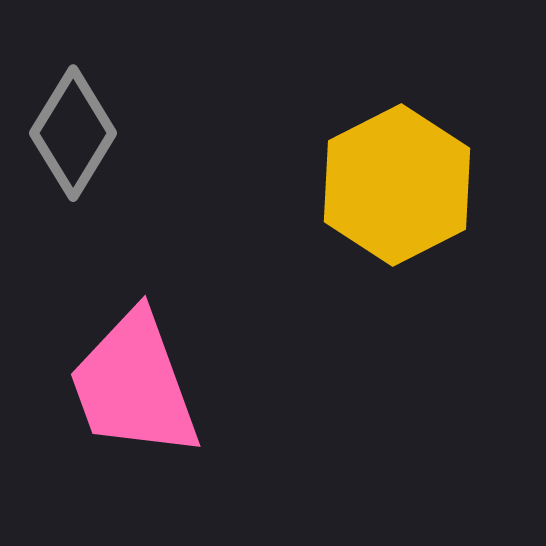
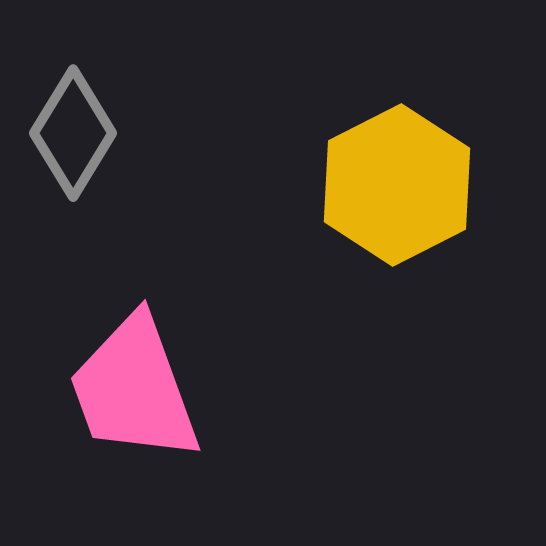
pink trapezoid: moved 4 px down
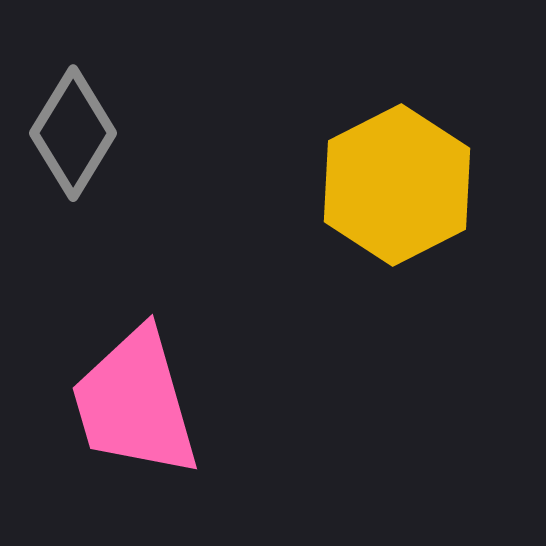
pink trapezoid: moved 1 px right, 14 px down; rotated 4 degrees clockwise
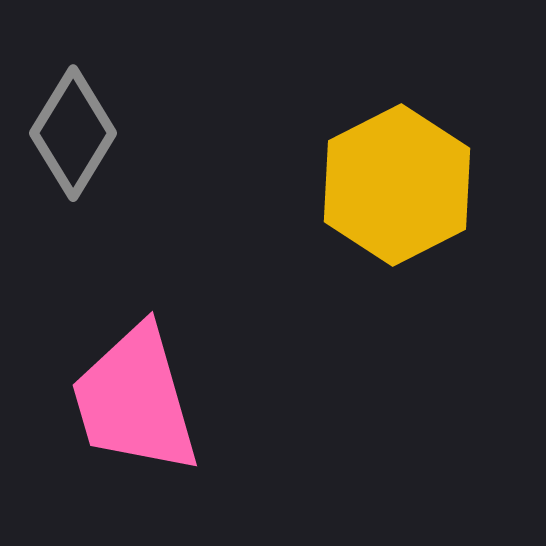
pink trapezoid: moved 3 px up
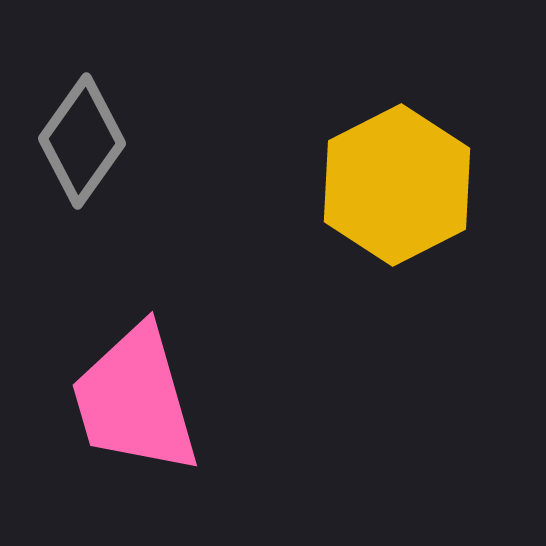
gray diamond: moved 9 px right, 8 px down; rotated 4 degrees clockwise
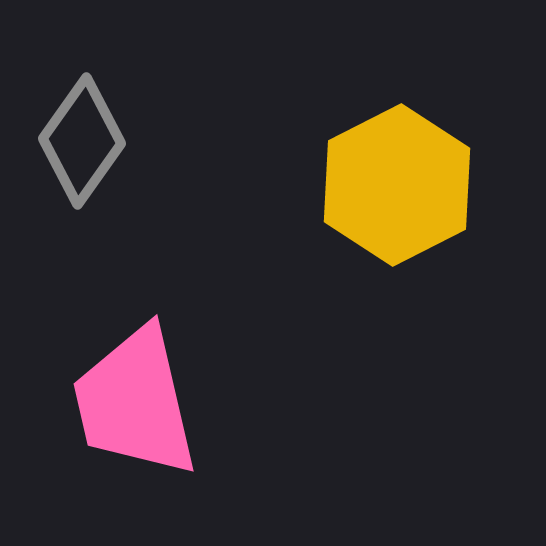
pink trapezoid: moved 2 px down; rotated 3 degrees clockwise
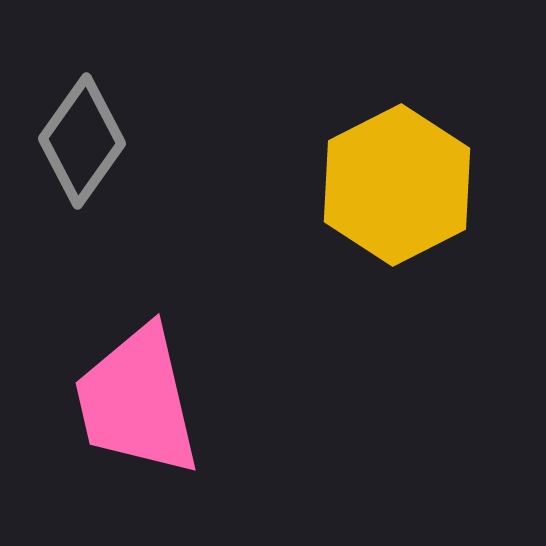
pink trapezoid: moved 2 px right, 1 px up
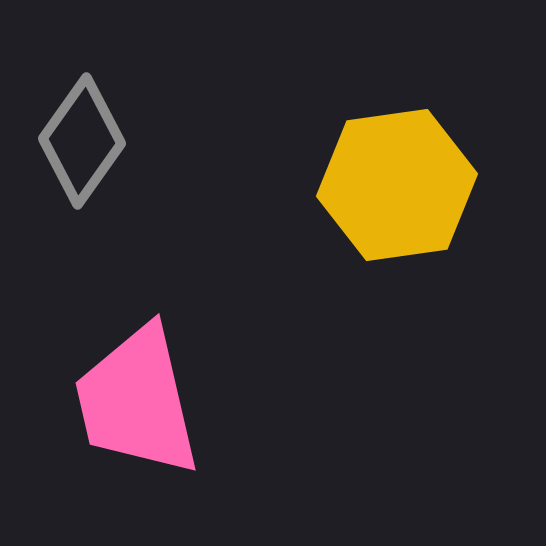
yellow hexagon: rotated 19 degrees clockwise
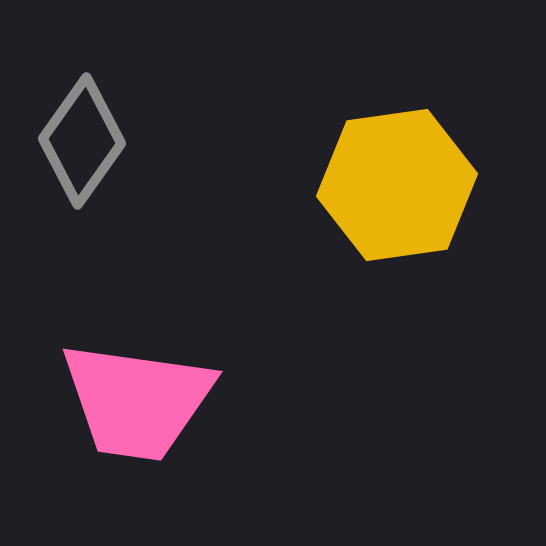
pink trapezoid: rotated 69 degrees counterclockwise
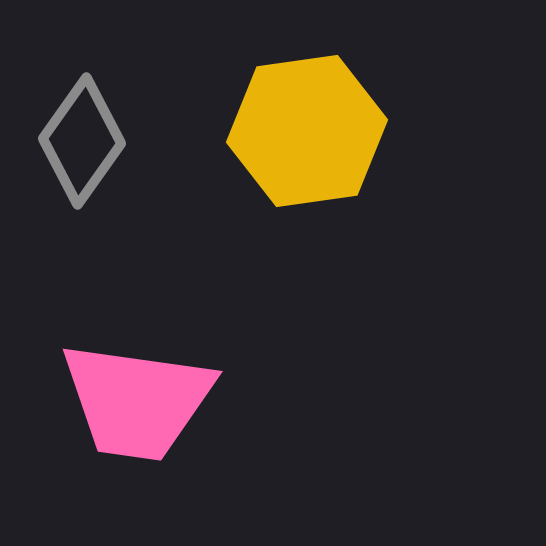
yellow hexagon: moved 90 px left, 54 px up
